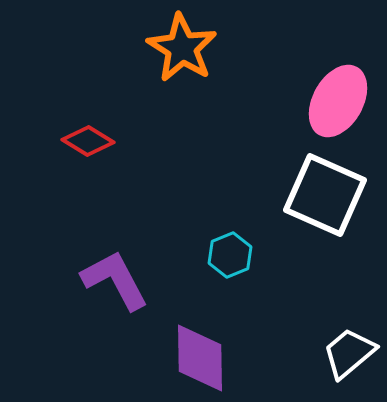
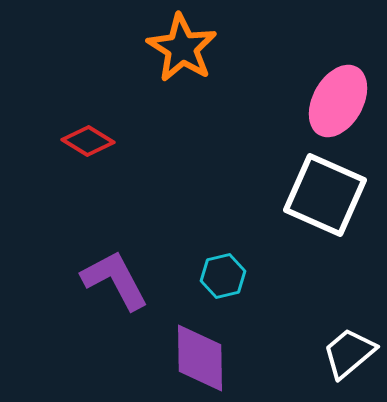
cyan hexagon: moved 7 px left, 21 px down; rotated 9 degrees clockwise
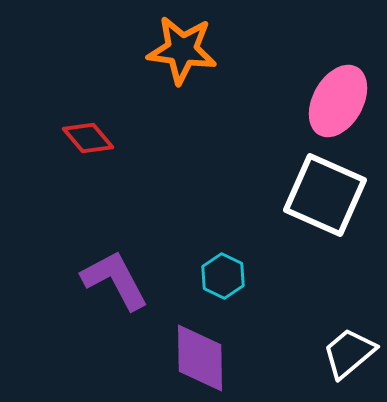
orange star: moved 2 px down; rotated 24 degrees counterclockwise
red diamond: moved 3 px up; rotated 18 degrees clockwise
cyan hexagon: rotated 21 degrees counterclockwise
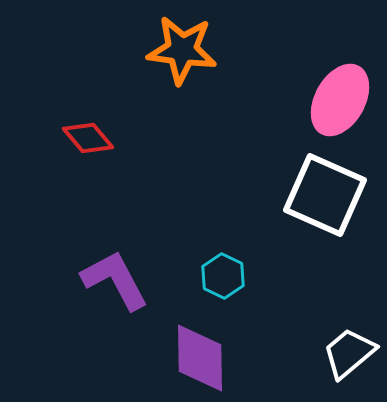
pink ellipse: moved 2 px right, 1 px up
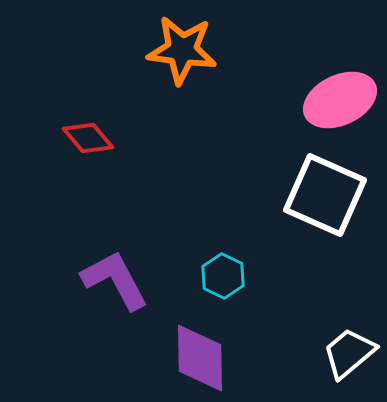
pink ellipse: rotated 36 degrees clockwise
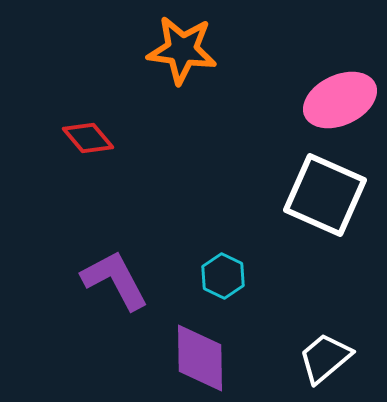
white trapezoid: moved 24 px left, 5 px down
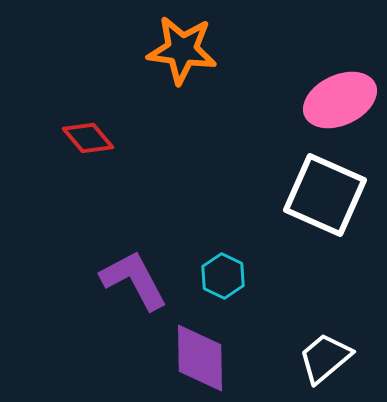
purple L-shape: moved 19 px right
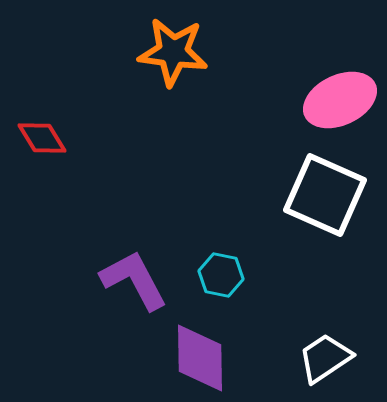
orange star: moved 9 px left, 2 px down
red diamond: moved 46 px left; rotated 9 degrees clockwise
cyan hexagon: moved 2 px left, 1 px up; rotated 15 degrees counterclockwise
white trapezoid: rotated 6 degrees clockwise
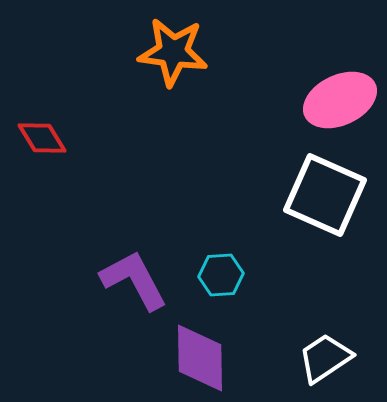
cyan hexagon: rotated 15 degrees counterclockwise
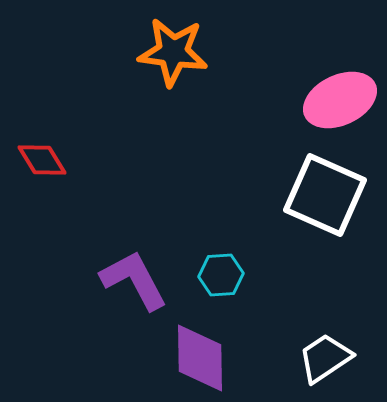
red diamond: moved 22 px down
